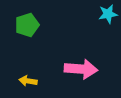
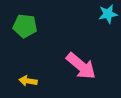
green pentagon: moved 2 px left, 1 px down; rotated 25 degrees clockwise
pink arrow: moved 3 px up; rotated 36 degrees clockwise
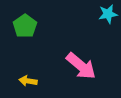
green pentagon: rotated 30 degrees clockwise
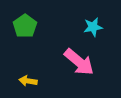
cyan star: moved 15 px left, 13 px down
pink arrow: moved 2 px left, 4 px up
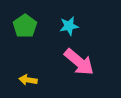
cyan star: moved 24 px left, 1 px up
yellow arrow: moved 1 px up
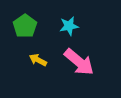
yellow arrow: moved 10 px right, 20 px up; rotated 18 degrees clockwise
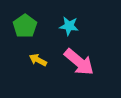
cyan star: rotated 18 degrees clockwise
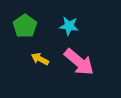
yellow arrow: moved 2 px right, 1 px up
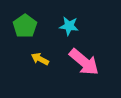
pink arrow: moved 5 px right
